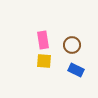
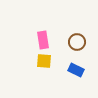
brown circle: moved 5 px right, 3 px up
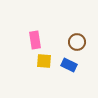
pink rectangle: moved 8 px left
blue rectangle: moved 7 px left, 5 px up
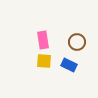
pink rectangle: moved 8 px right
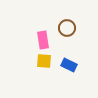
brown circle: moved 10 px left, 14 px up
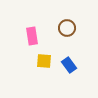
pink rectangle: moved 11 px left, 4 px up
blue rectangle: rotated 28 degrees clockwise
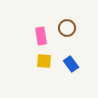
pink rectangle: moved 9 px right
blue rectangle: moved 2 px right, 1 px up
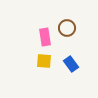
pink rectangle: moved 4 px right, 1 px down
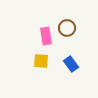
pink rectangle: moved 1 px right, 1 px up
yellow square: moved 3 px left
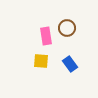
blue rectangle: moved 1 px left
